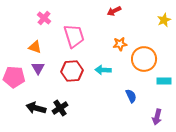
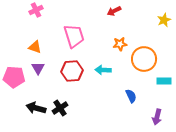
pink cross: moved 8 px left, 8 px up; rotated 24 degrees clockwise
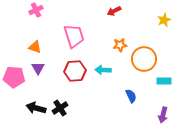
orange star: moved 1 px down
red hexagon: moved 3 px right
purple arrow: moved 6 px right, 2 px up
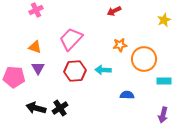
pink trapezoid: moved 3 px left, 3 px down; rotated 120 degrees counterclockwise
blue semicircle: moved 4 px left, 1 px up; rotated 64 degrees counterclockwise
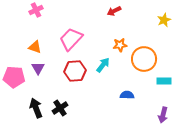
cyan arrow: moved 5 px up; rotated 126 degrees clockwise
black arrow: rotated 54 degrees clockwise
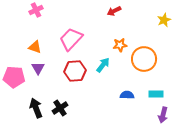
cyan rectangle: moved 8 px left, 13 px down
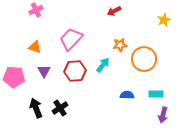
purple triangle: moved 6 px right, 3 px down
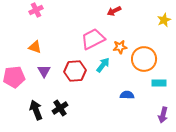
pink trapezoid: moved 22 px right; rotated 20 degrees clockwise
orange star: moved 2 px down
pink pentagon: rotated 10 degrees counterclockwise
cyan rectangle: moved 3 px right, 11 px up
black arrow: moved 2 px down
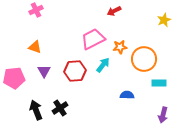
pink pentagon: moved 1 px down
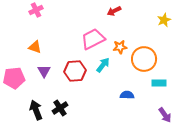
purple arrow: moved 2 px right; rotated 49 degrees counterclockwise
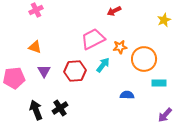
purple arrow: rotated 77 degrees clockwise
